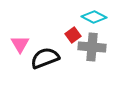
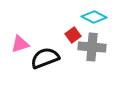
pink triangle: rotated 42 degrees clockwise
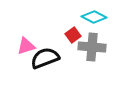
pink triangle: moved 6 px right, 2 px down
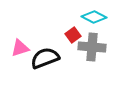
pink triangle: moved 6 px left, 2 px down
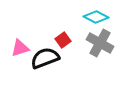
cyan diamond: moved 2 px right
red square: moved 10 px left, 5 px down
gray cross: moved 8 px right, 4 px up; rotated 24 degrees clockwise
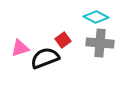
gray cross: rotated 24 degrees counterclockwise
